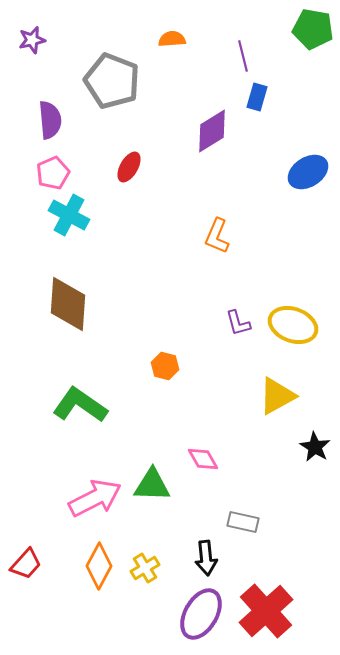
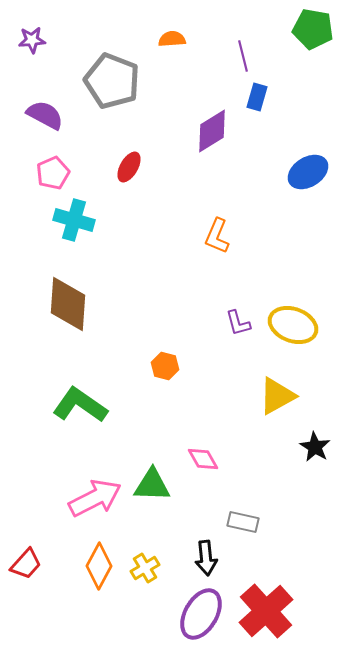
purple star: rotated 8 degrees clockwise
purple semicircle: moved 5 px left, 5 px up; rotated 57 degrees counterclockwise
cyan cross: moved 5 px right, 5 px down; rotated 12 degrees counterclockwise
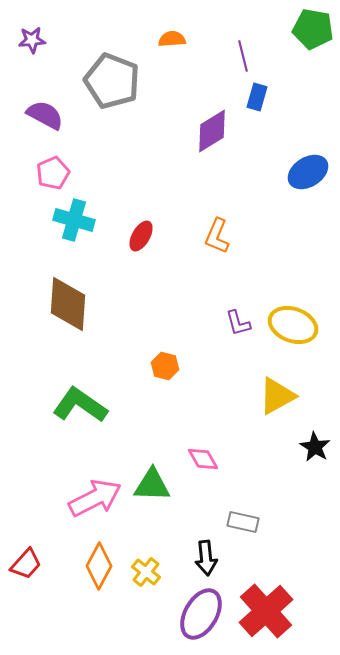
red ellipse: moved 12 px right, 69 px down
yellow cross: moved 1 px right, 4 px down; rotated 20 degrees counterclockwise
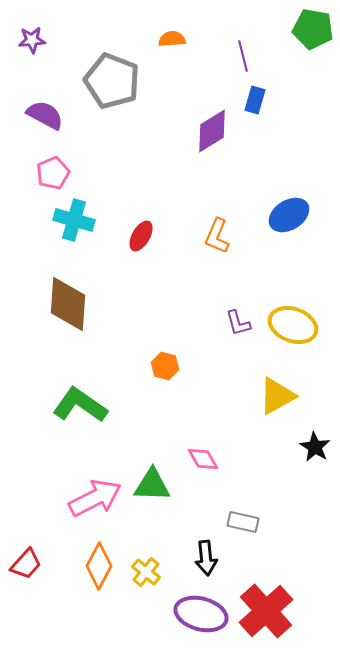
blue rectangle: moved 2 px left, 3 px down
blue ellipse: moved 19 px left, 43 px down
purple ellipse: rotated 75 degrees clockwise
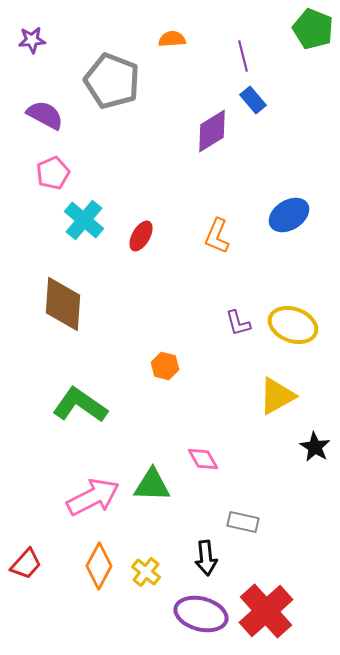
green pentagon: rotated 12 degrees clockwise
blue rectangle: moved 2 px left; rotated 56 degrees counterclockwise
cyan cross: moved 10 px right; rotated 24 degrees clockwise
brown diamond: moved 5 px left
pink arrow: moved 2 px left, 1 px up
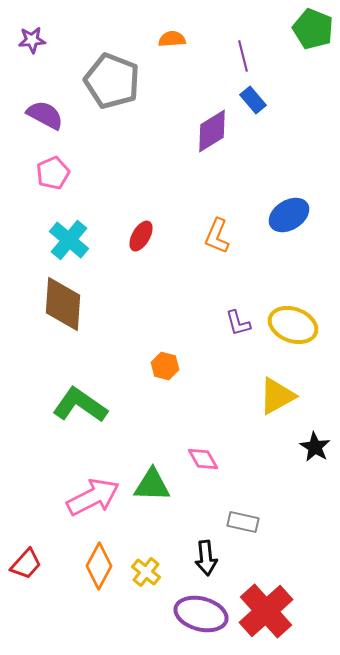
cyan cross: moved 15 px left, 20 px down
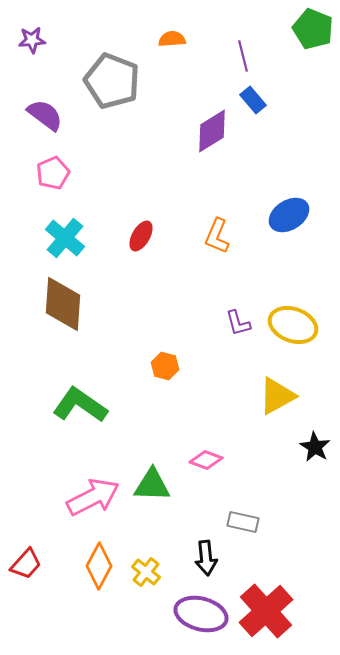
purple semicircle: rotated 9 degrees clockwise
cyan cross: moved 4 px left, 2 px up
pink diamond: moved 3 px right, 1 px down; rotated 40 degrees counterclockwise
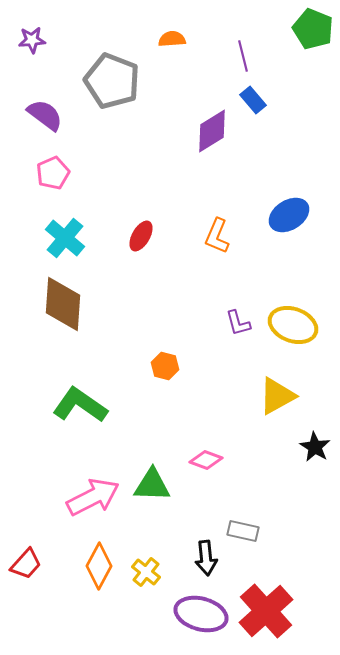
gray rectangle: moved 9 px down
